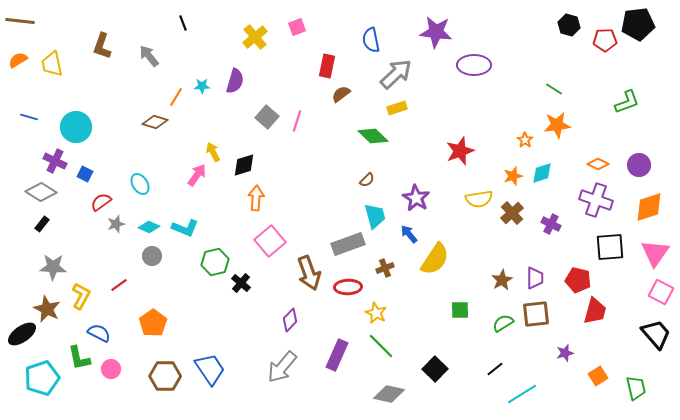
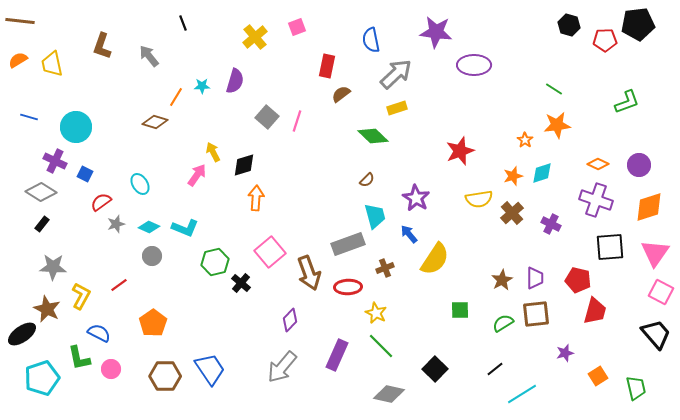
pink square at (270, 241): moved 11 px down
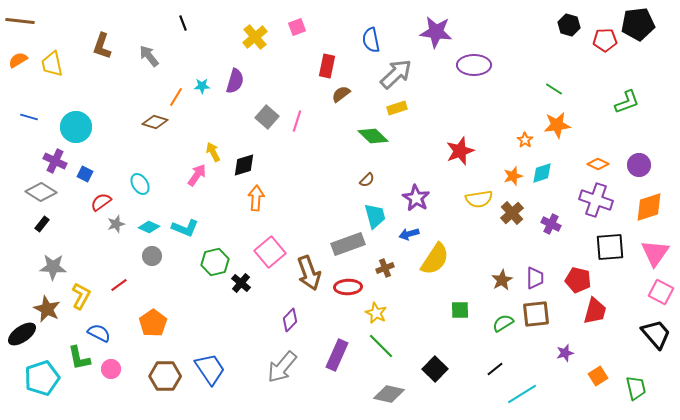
blue arrow at (409, 234): rotated 66 degrees counterclockwise
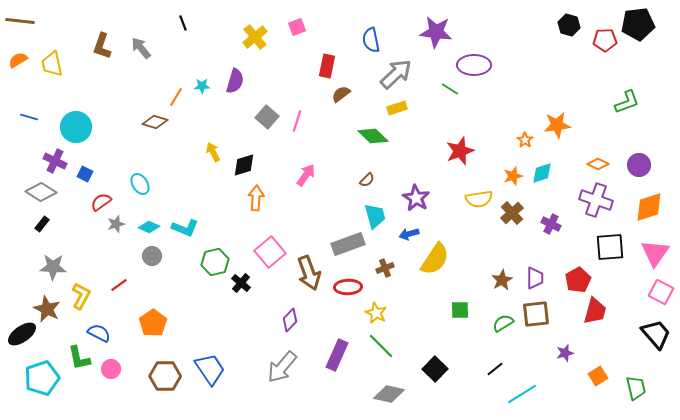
gray arrow at (149, 56): moved 8 px left, 8 px up
green line at (554, 89): moved 104 px left
pink arrow at (197, 175): moved 109 px right
red pentagon at (578, 280): rotated 30 degrees clockwise
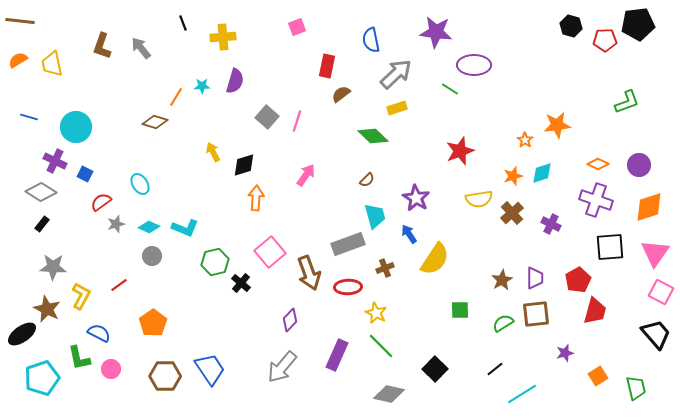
black hexagon at (569, 25): moved 2 px right, 1 px down
yellow cross at (255, 37): moved 32 px left; rotated 35 degrees clockwise
blue arrow at (409, 234): rotated 72 degrees clockwise
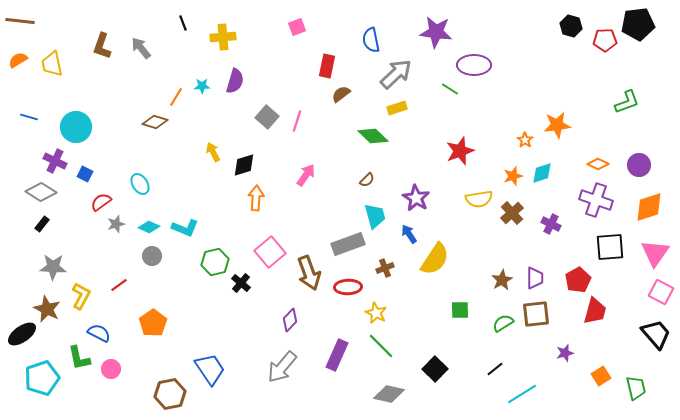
brown hexagon at (165, 376): moved 5 px right, 18 px down; rotated 12 degrees counterclockwise
orange square at (598, 376): moved 3 px right
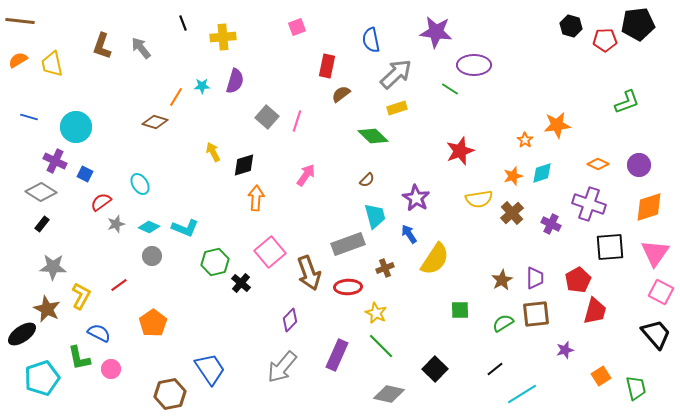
purple cross at (596, 200): moved 7 px left, 4 px down
purple star at (565, 353): moved 3 px up
